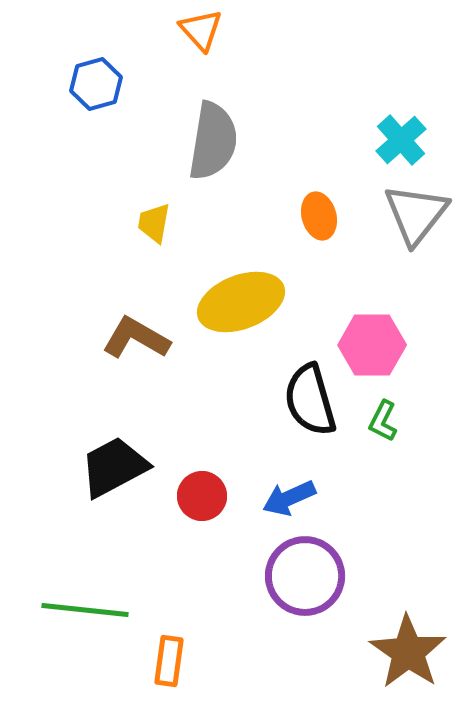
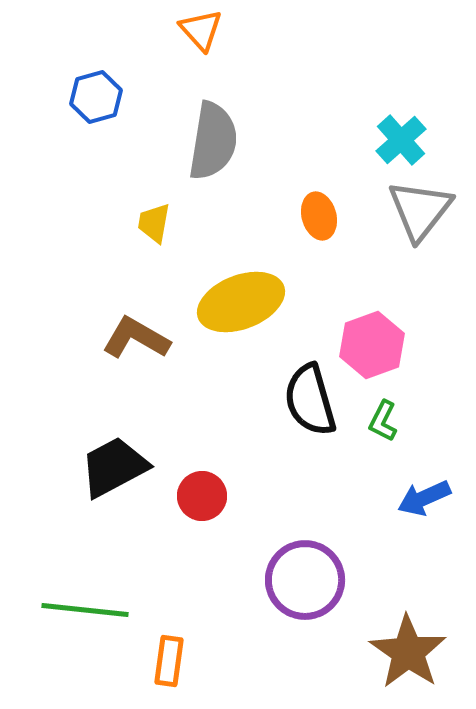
blue hexagon: moved 13 px down
gray triangle: moved 4 px right, 4 px up
pink hexagon: rotated 20 degrees counterclockwise
blue arrow: moved 135 px right
purple circle: moved 4 px down
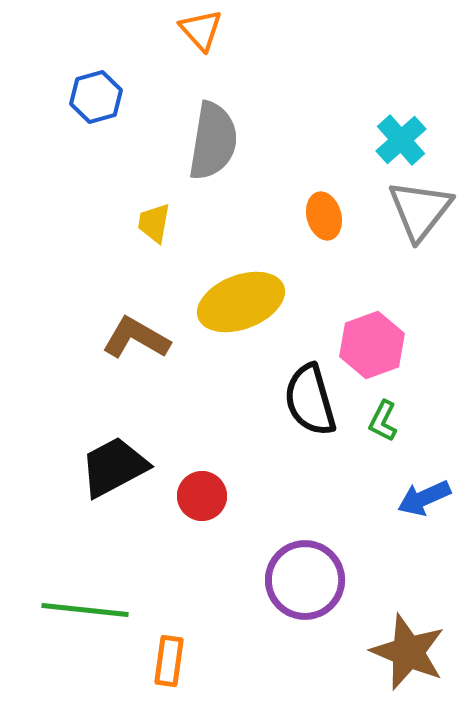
orange ellipse: moved 5 px right
brown star: rotated 12 degrees counterclockwise
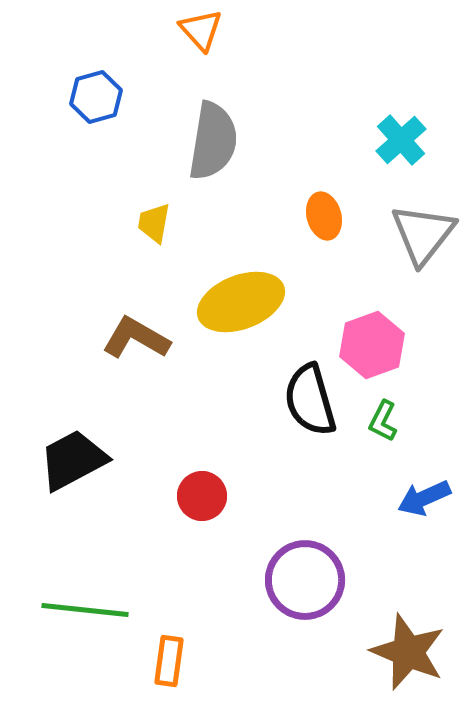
gray triangle: moved 3 px right, 24 px down
black trapezoid: moved 41 px left, 7 px up
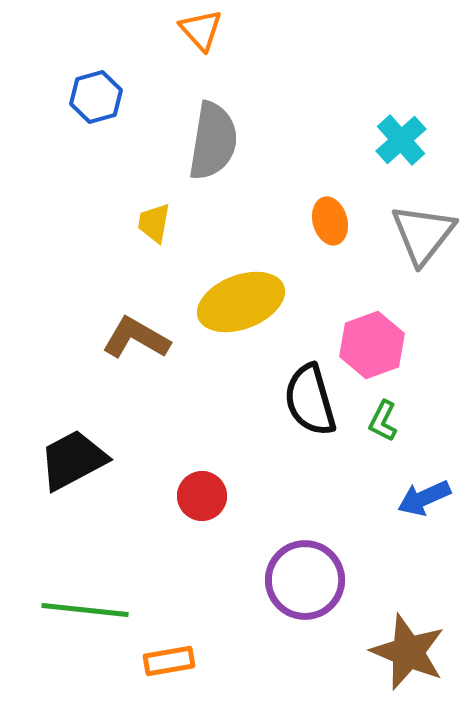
orange ellipse: moved 6 px right, 5 px down
orange rectangle: rotated 72 degrees clockwise
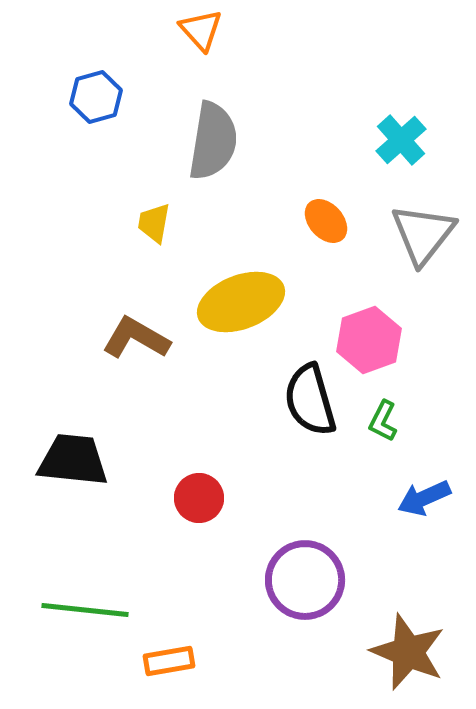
orange ellipse: moved 4 px left; rotated 27 degrees counterclockwise
pink hexagon: moved 3 px left, 5 px up
black trapezoid: rotated 34 degrees clockwise
red circle: moved 3 px left, 2 px down
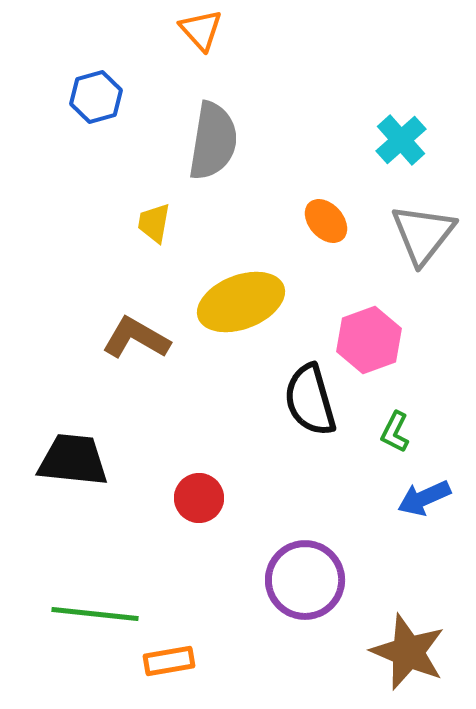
green L-shape: moved 12 px right, 11 px down
green line: moved 10 px right, 4 px down
